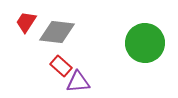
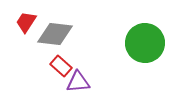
gray diamond: moved 2 px left, 2 px down
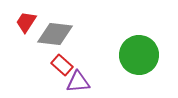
green circle: moved 6 px left, 12 px down
red rectangle: moved 1 px right, 1 px up
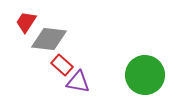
gray diamond: moved 6 px left, 5 px down
green circle: moved 6 px right, 20 px down
purple triangle: rotated 15 degrees clockwise
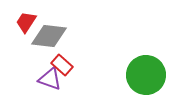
gray diamond: moved 3 px up
green circle: moved 1 px right
purple triangle: moved 28 px left, 3 px up; rotated 10 degrees clockwise
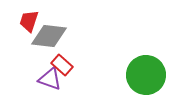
red trapezoid: moved 3 px right, 1 px up; rotated 15 degrees counterclockwise
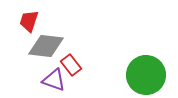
gray diamond: moved 3 px left, 10 px down
red rectangle: moved 9 px right; rotated 10 degrees clockwise
purple triangle: moved 4 px right, 1 px down
